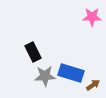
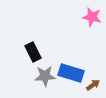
pink star: rotated 12 degrees clockwise
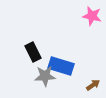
pink star: moved 1 px up
blue rectangle: moved 10 px left, 7 px up
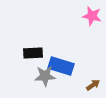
black rectangle: moved 1 px down; rotated 66 degrees counterclockwise
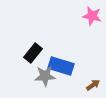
black rectangle: rotated 48 degrees counterclockwise
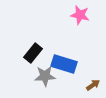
pink star: moved 12 px left, 1 px up
blue rectangle: moved 3 px right, 2 px up
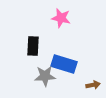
pink star: moved 19 px left, 3 px down
black rectangle: moved 7 px up; rotated 36 degrees counterclockwise
brown arrow: rotated 24 degrees clockwise
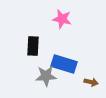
pink star: moved 1 px right, 1 px down
gray star: moved 1 px right
brown arrow: moved 2 px left, 3 px up; rotated 24 degrees clockwise
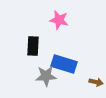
pink star: moved 3 px left, 1 px down
brown arrow: moved 5 px right
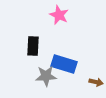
pink star: moved 5 px up; rotated 12 degrees clockwise
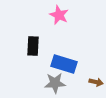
gray star: moved 9 px right, 7 px down
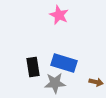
black rectangle: moved 21 px down; rotated 12 degrees counterclockwise
blue rectangle: moved 1 px up
